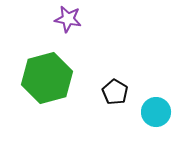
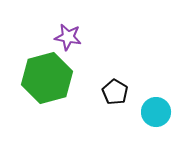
purple star: moved 18 px down
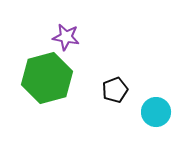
purple star: moved 2 px left
black pentagon: moved 2 px up; rotated 20 degrees clockwise
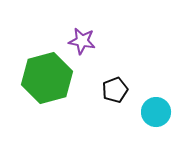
purple star: moved 16 px right, 4 px down
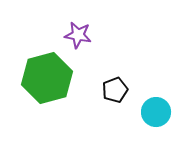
purple star: moved 4 px left, 6 px up
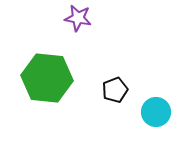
purple star: moved 17 px up
green hexagon: rotated 21 degrees clockwise
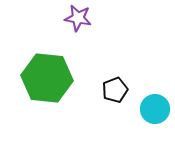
cyan circle: moved 1 px left, 3 px up
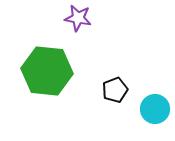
green hexagon: moved 7 px up
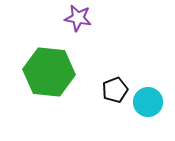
green hexagon: moved 2 px right, 1 px down
cyan circle: moved 7 px left, 7 px up
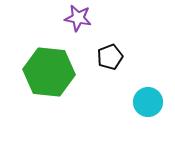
black pentagon: moved 5 px left, 33 px up
